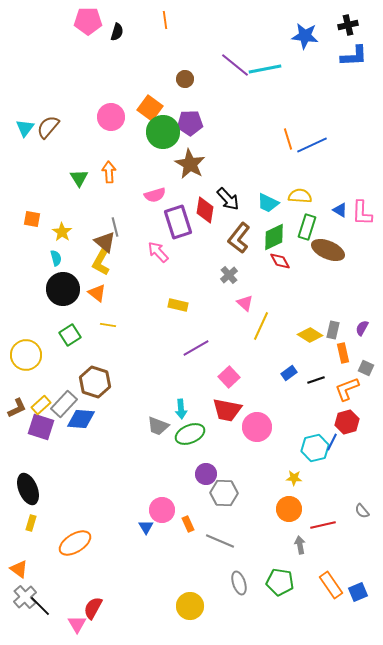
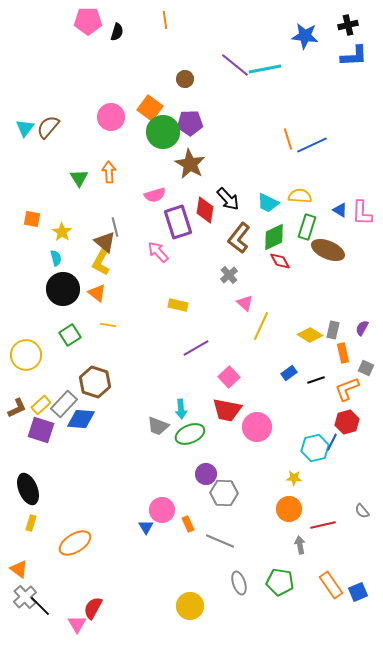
purple square at (41, 427): moved 3 px down
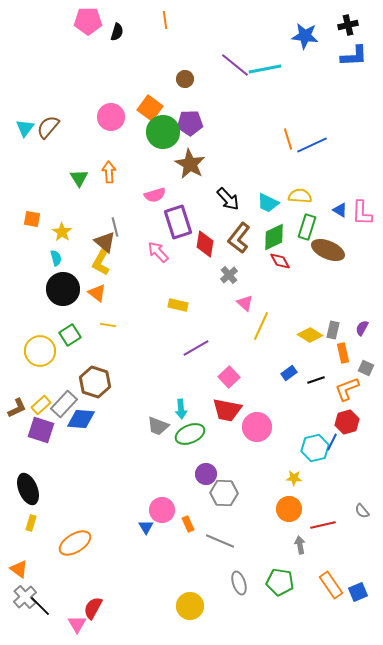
red diamond at (205, 210): moved 34 px down
yellow circle at (26, 355): moved 14 px right, 4 px up
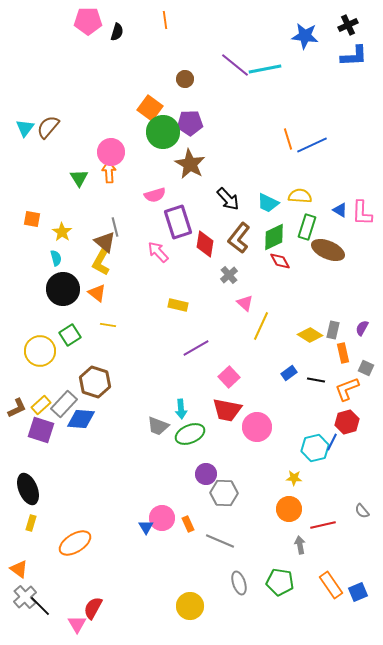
black cross at (348, 25): rotated 12 degrees counterclockwise
pink circle at (111, 117): moved 35 px down
black line at (316, 380): rotated 30 degrees clockwise
pink circle at (162, 510): moved 8 px down
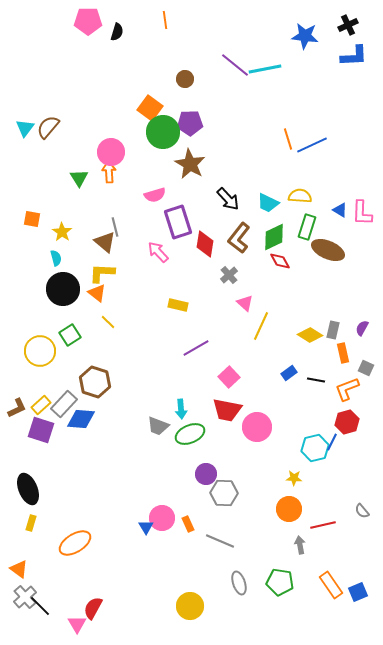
yellow L-shape at (101, 262): moved 1 px right, 11 px down; rotated 64 degrees clockwise
yellow line at (108, 325): moved 3 px up; rotated 35 degrees clockwise
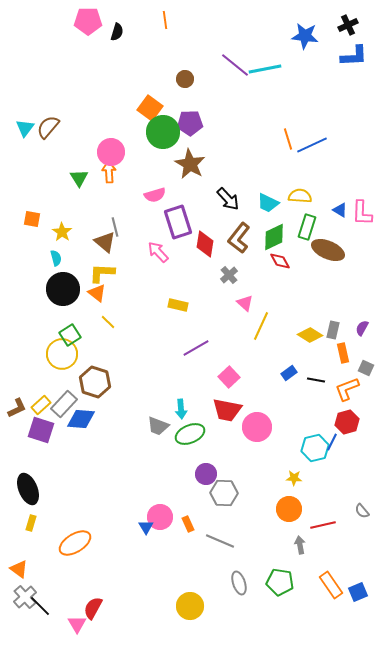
yellow circle at (40, 351): moved 22 px right, 3 px down
pink circle at (162, 518): moved 2 px left, 1 px up
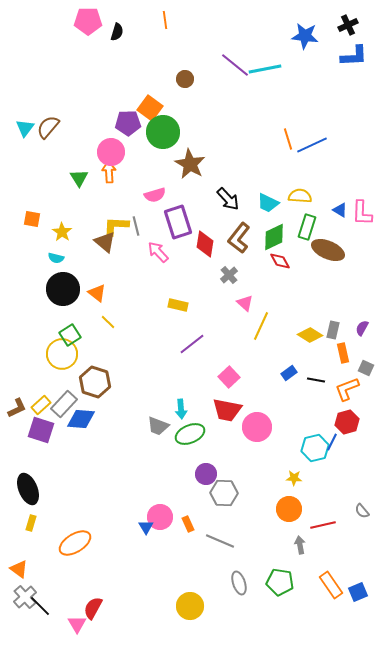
purple pentagon at (190, 123): moved 62 px left
gray line at (115, 227): moved 21 px right, 1 px up
cyan semicircle at (56, 258): rotated 119 degrees clockwise
yellow L-shape at (102, 273): moved 14 px right, 47 px up
purple line at (196, 348): moved 4 px left, 4 px up; rotated 8 degrees counterclockwise
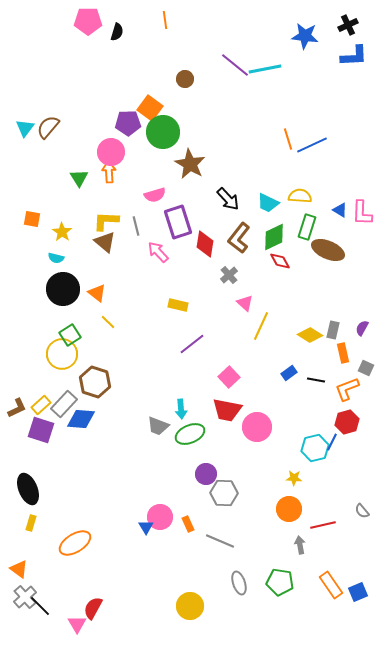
yellow L-shape at (116, 226): moved 10 px left, 5 px up
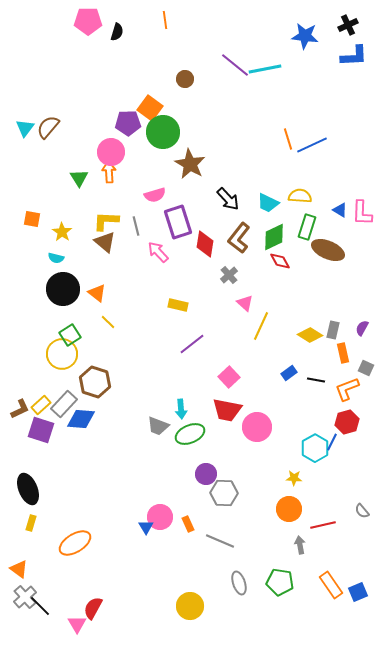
brown L-shape at (17, 408): moved 3 px right, 1 px down
cyan hexagon at (315, 448): rotated 16 degrees counterclockwise
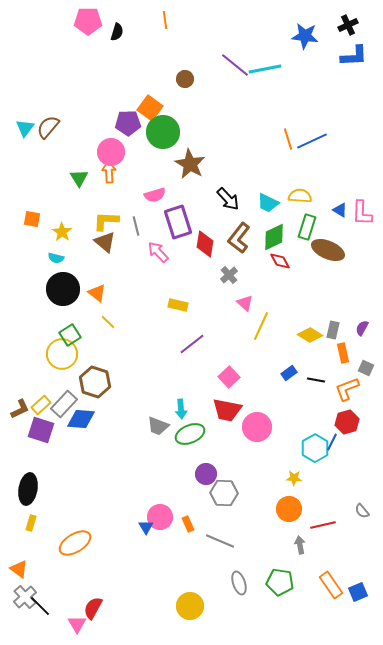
blue line at (312, 145): moved 4 px up
black ellipse at (28, 489): rotated 32 degrees clockwise
